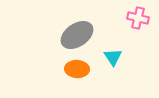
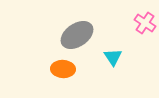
pink cross: moved 7 px right, 5 px down; rotated 20 degrees clockwise
orange ellipse: moved 14 px left
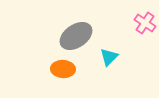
gray ellipse: moved 1 px left, 1 px down
cyan triangle: moved 4 px left; rotated 18 degrees clockwise
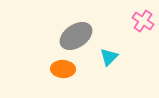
pink cross: moved 2 px left, 2 px up
